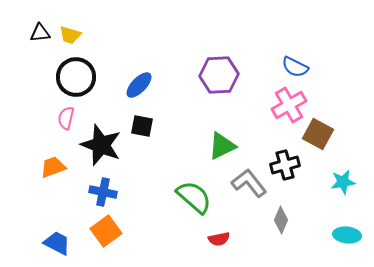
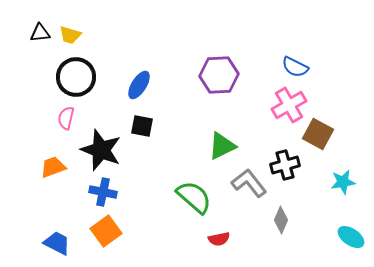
blue ellipse: rotated 12 degrees counterclockwise
black star: moved 5 px down
cyan ellipse: moved 4 px right, 2 px down; rotated 28 degrees clockwise
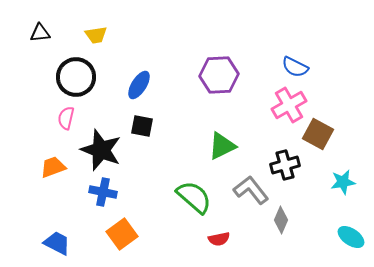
yellow trapezoid: moved 26 px right; rotated 25 degrees counterclockwise
gray L-shape: moved 2 px right, 7 px down
orange square: moved 16 px right, 3 px down
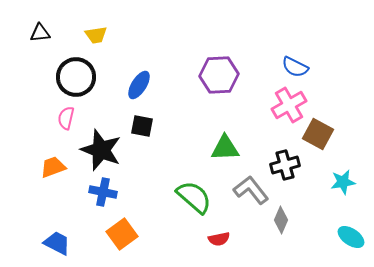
green triangle: moved 3 px right, 2 px down; rotated 24 degrees clockwise
